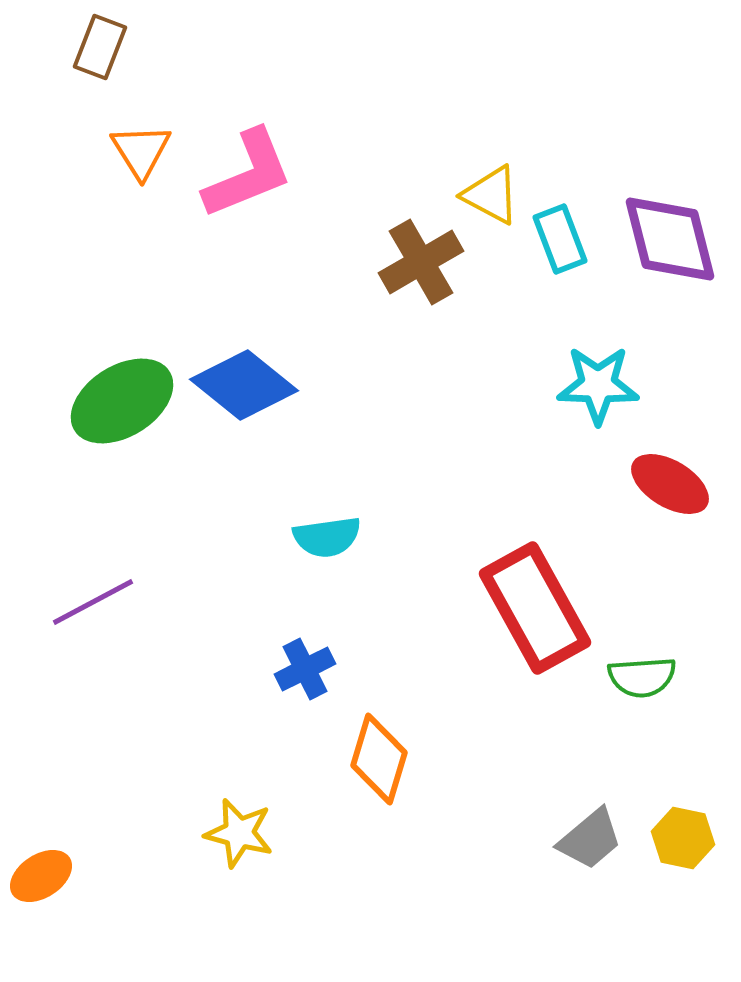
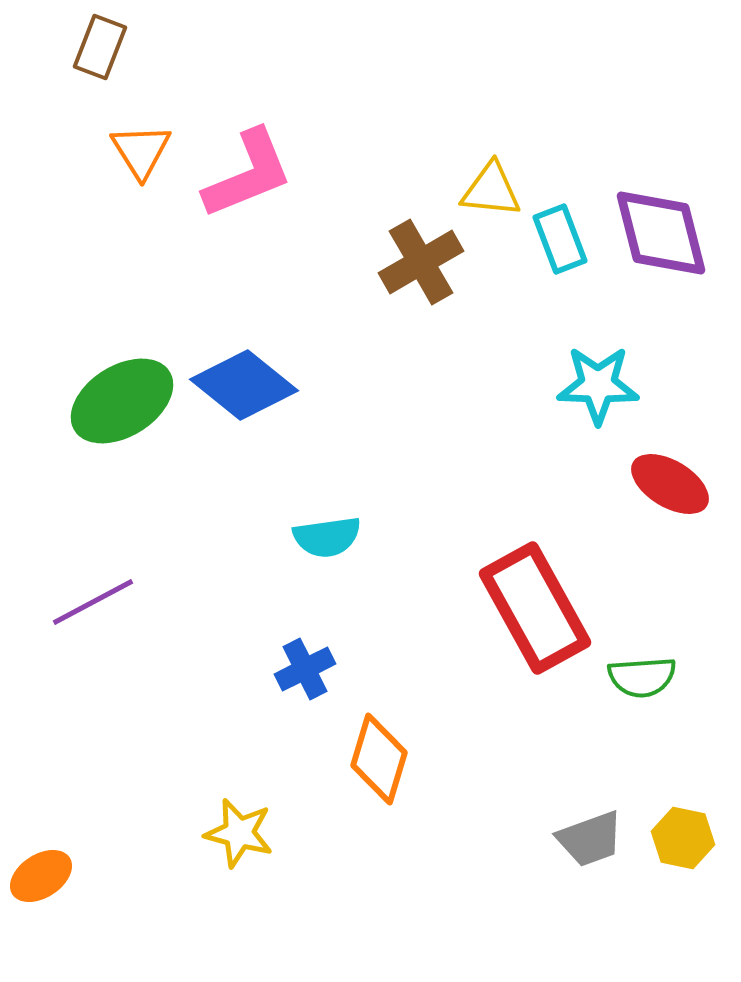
yellow triangle: moved 5 px up; rotated 22 degrees counterclockwise
purple diamond: moved 9 px left, 6 px up
gray trapezoid: rotated 20 degrees clockwise
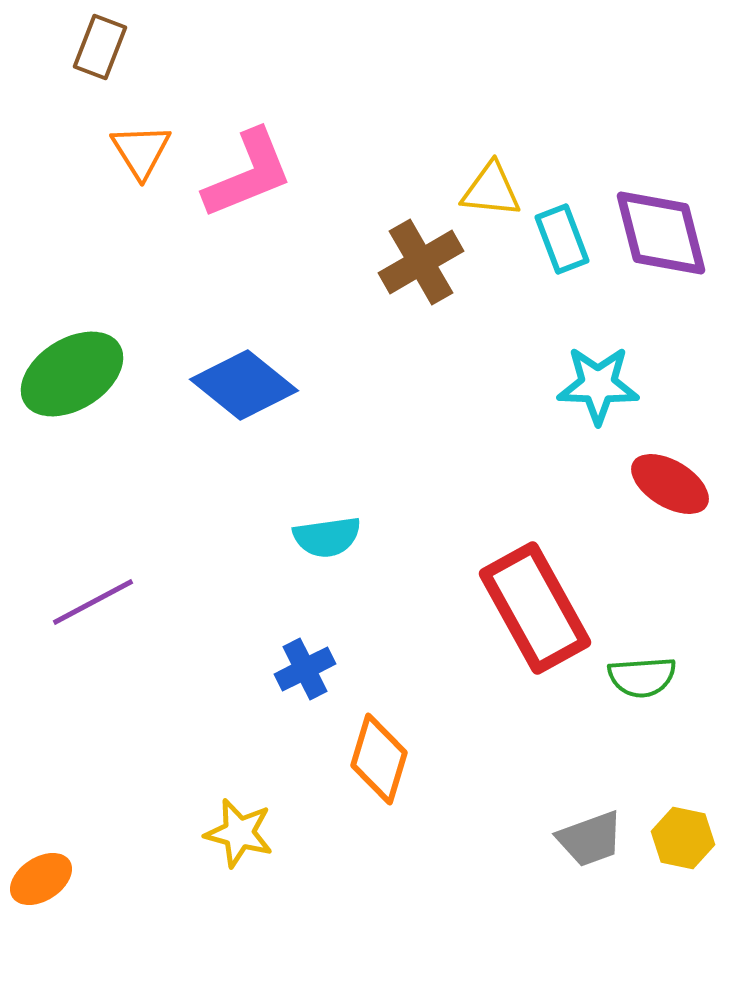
cyan rectangle: moved 2 px right
green ellipse: moved 50 px left, 27 px up
orange ellipse: moved 3 px down
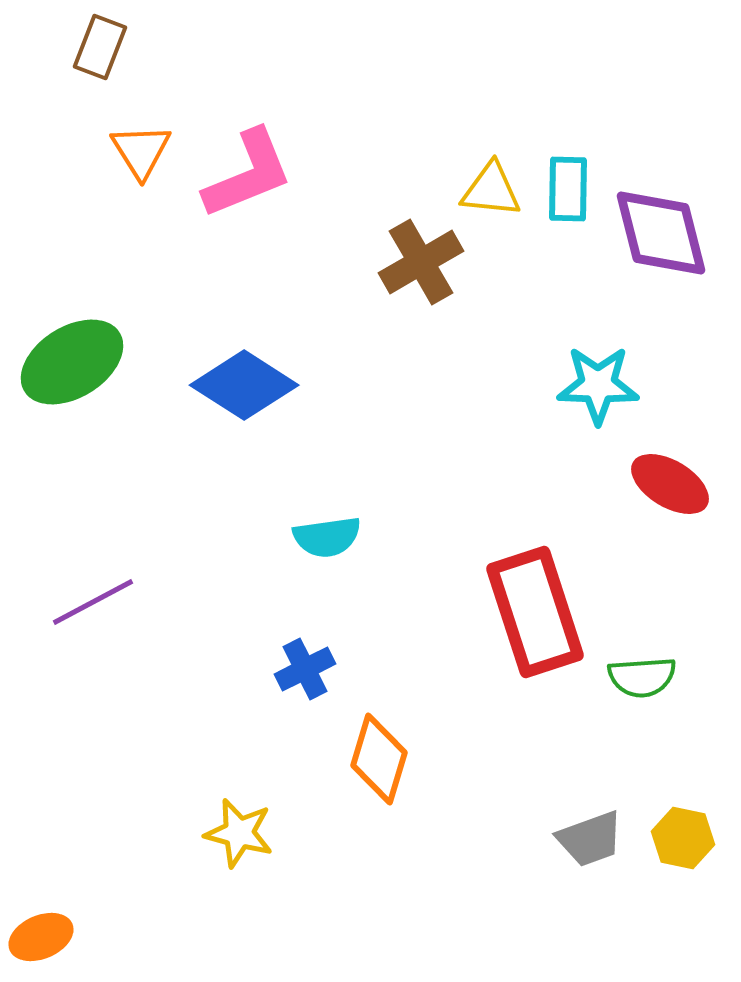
cyan rectangle: moved 6 px right, 50 px up; rotated 22 degrees clockwise
green ellipse: moved 12 px up
blue diamond: rotated 6 degrees counterclockwise
red rectangle: moved 4 px down; rotated 11 degrees clockwise
orange ellipse: moved 58 px down; rotated 10 degrees clockwise
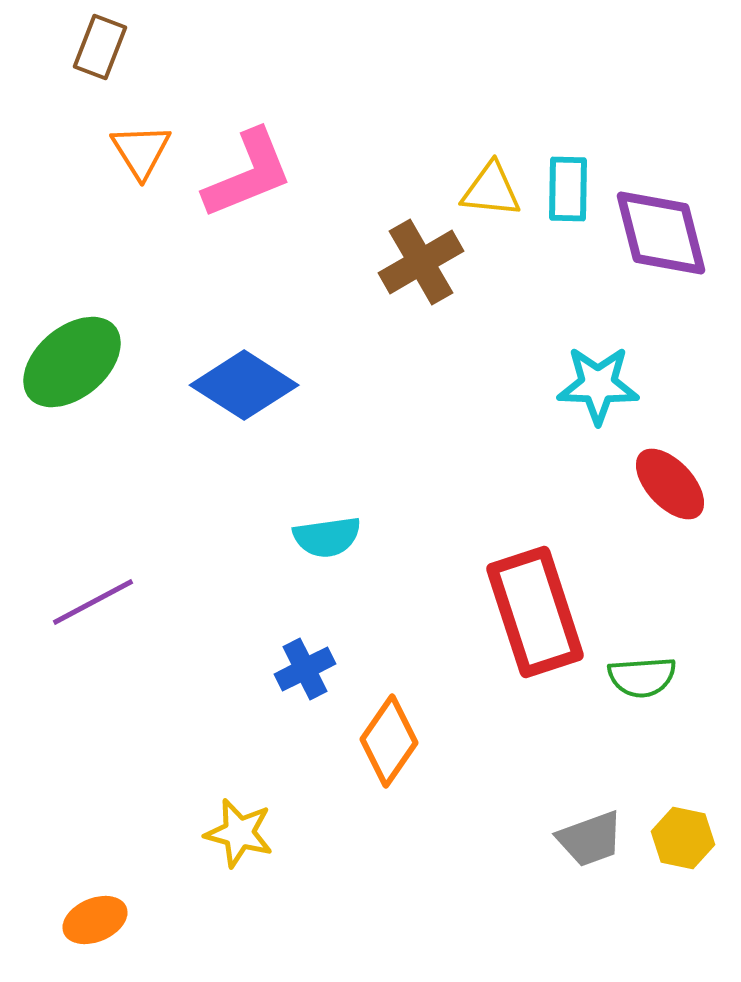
green ellipse: rotated 8 degrees counterclockwise
red ellipse: rotated 16 degrees clockwise
orange diamond: moved 10 px right, 18 px up; rotated 18 degrees clockwise
orange ellipse: moved 54 px right, 17 px up
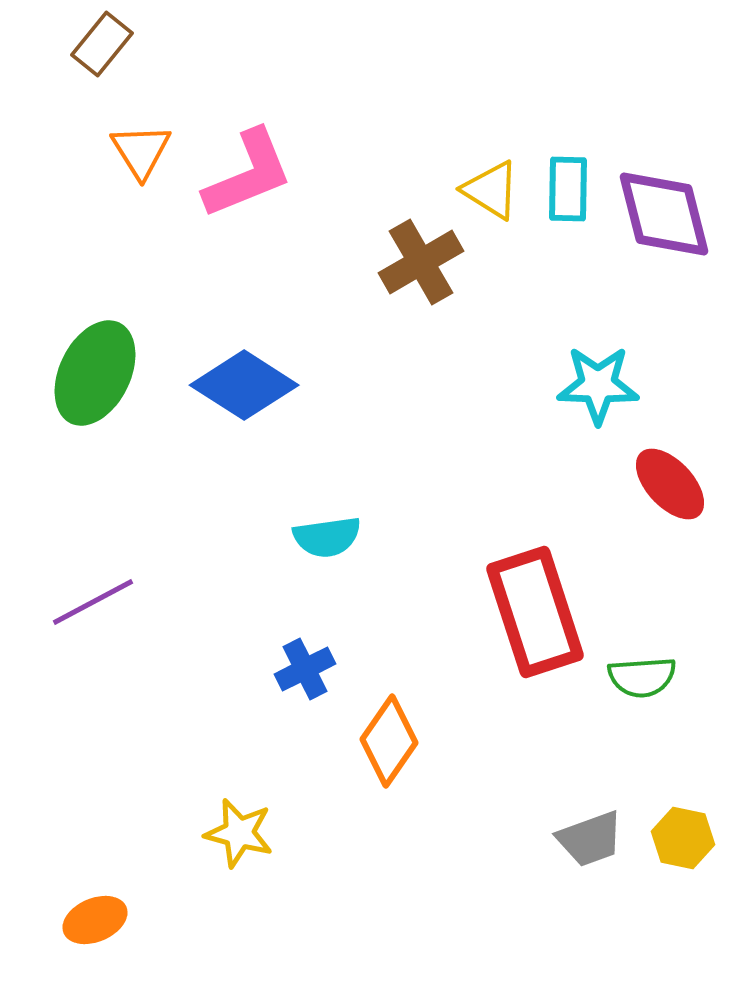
brown rectangle: moved 2 px right, 3 px up; rotated 18 degrees clockwise
yellow triangle: rotated 26 degrees clockwise
purple diamond: moved 3 px right, 19 px up
green ellipse: moved 23 px right, 11 px down; rotated 24 degrees counterclockwise
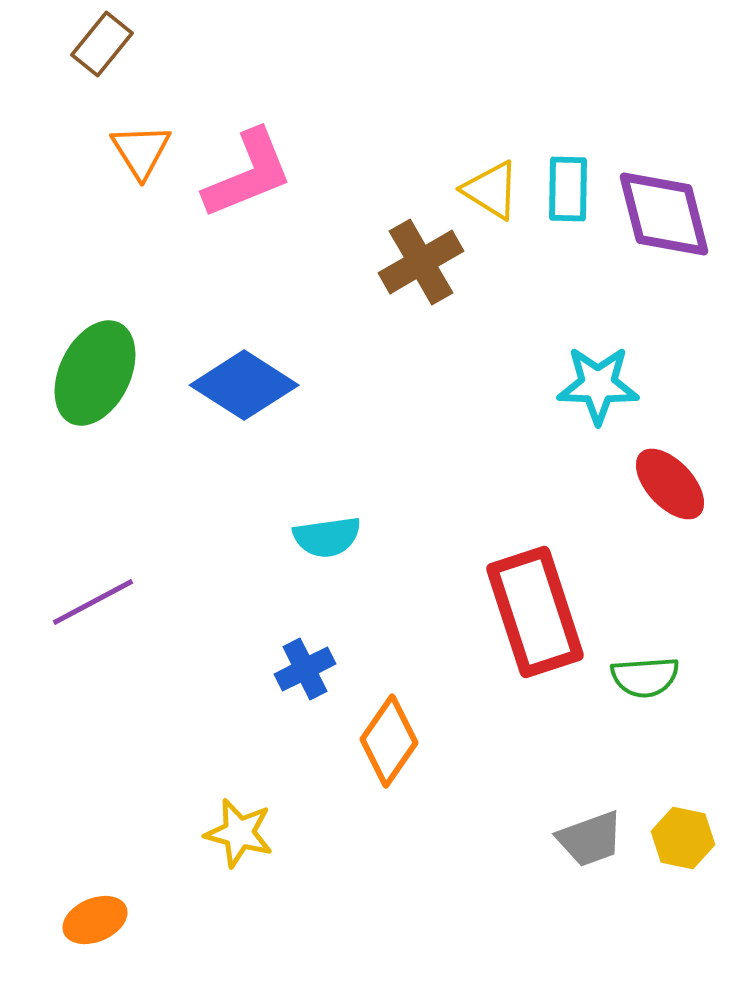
green semicircle: moved 3 px right
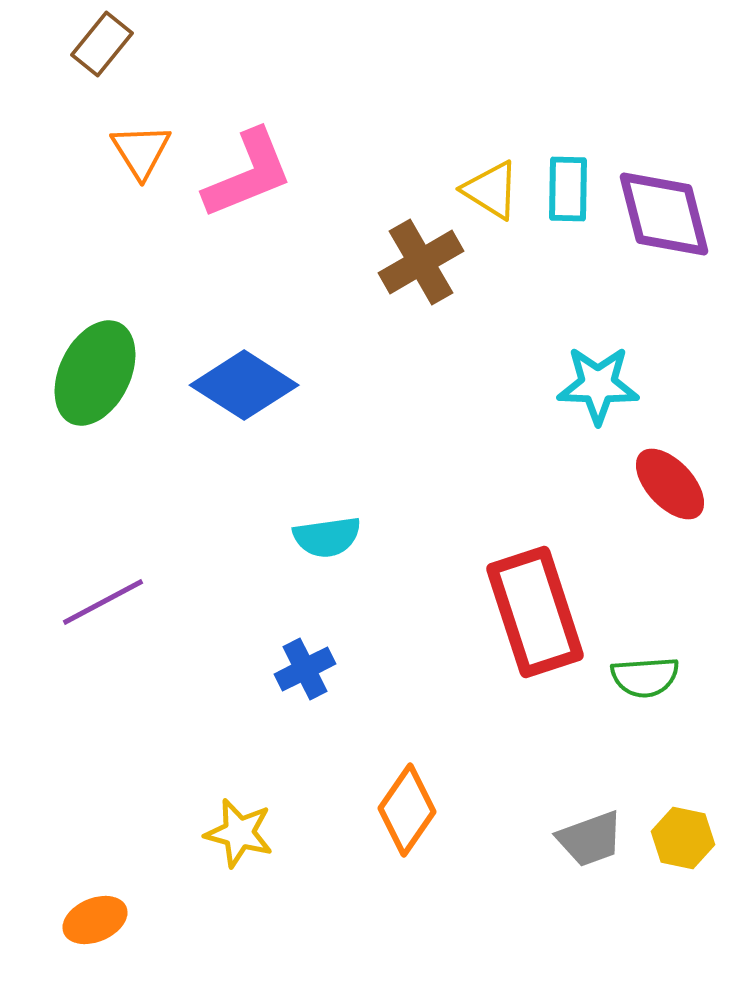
purple line: moved 10 px right
orange diamond: moved 18 px right, 69 px down
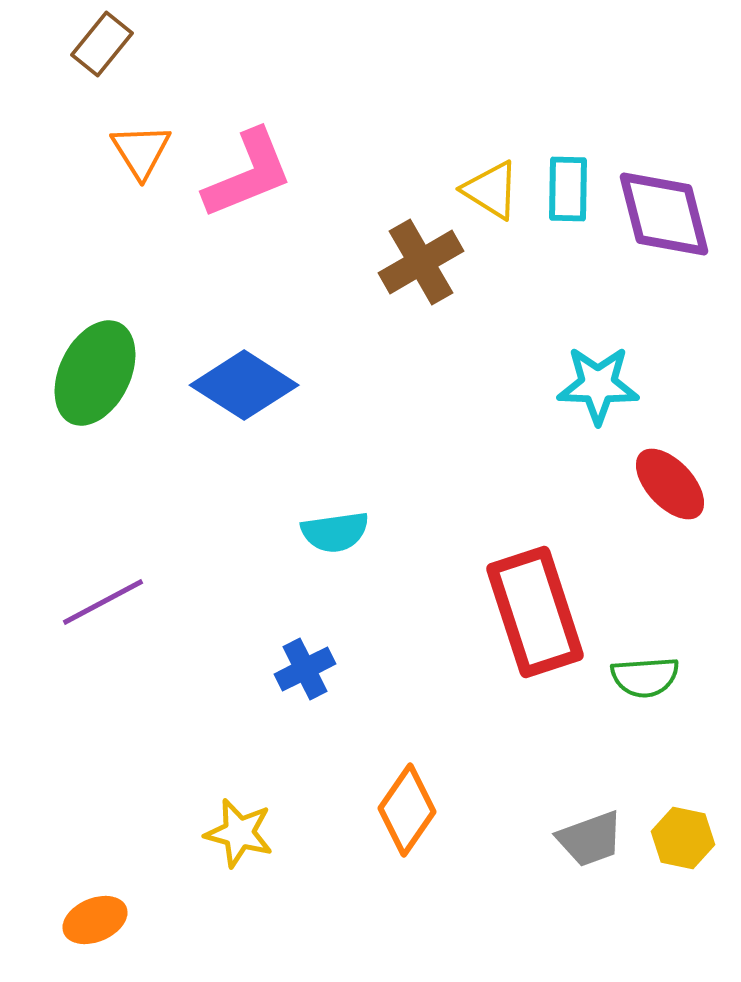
cyan semicircle: moved 8 px right, 5 px up
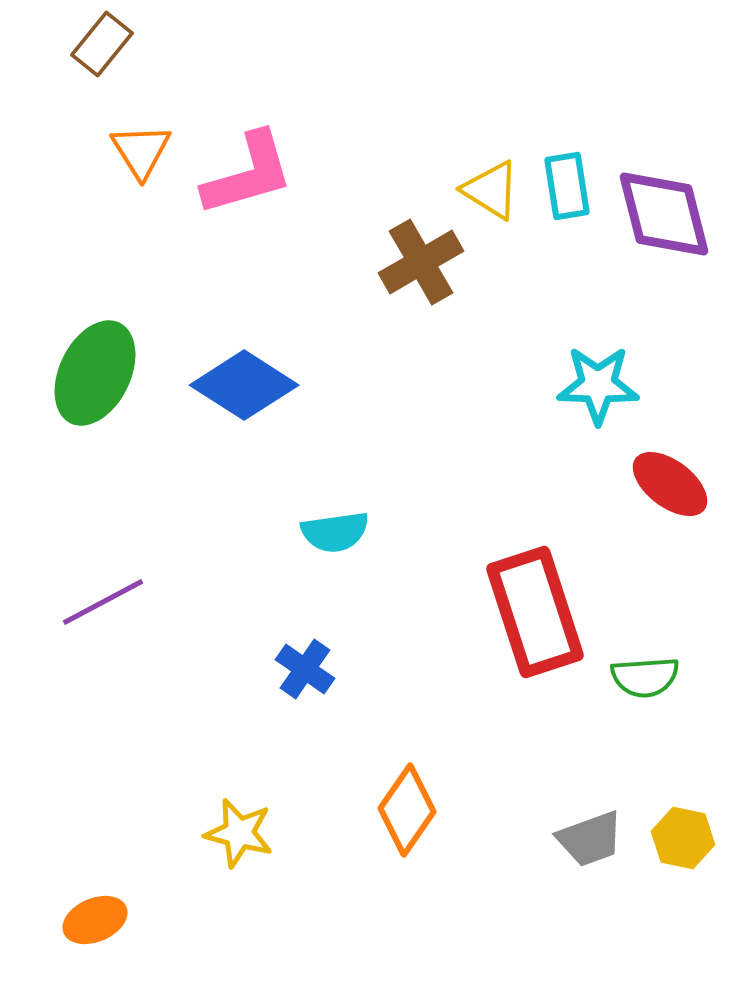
pink L-shape: rotated 6 degrees clockwise
cyan rectangle: moved 1 px left, 3 px up; rotated 10 degrees counterclockwise
red ellipse: rotated 10 degrees counterclockwise
blue cross: rotated 28 degrees counterclockwise
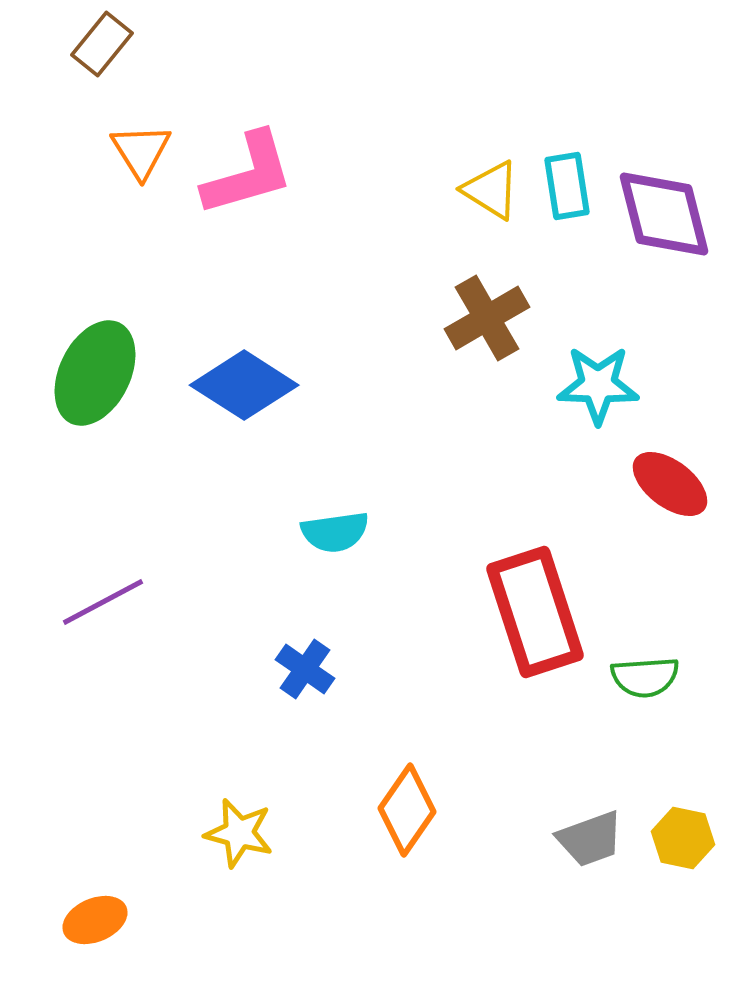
brown cross: moved 66 px right, 56 px down
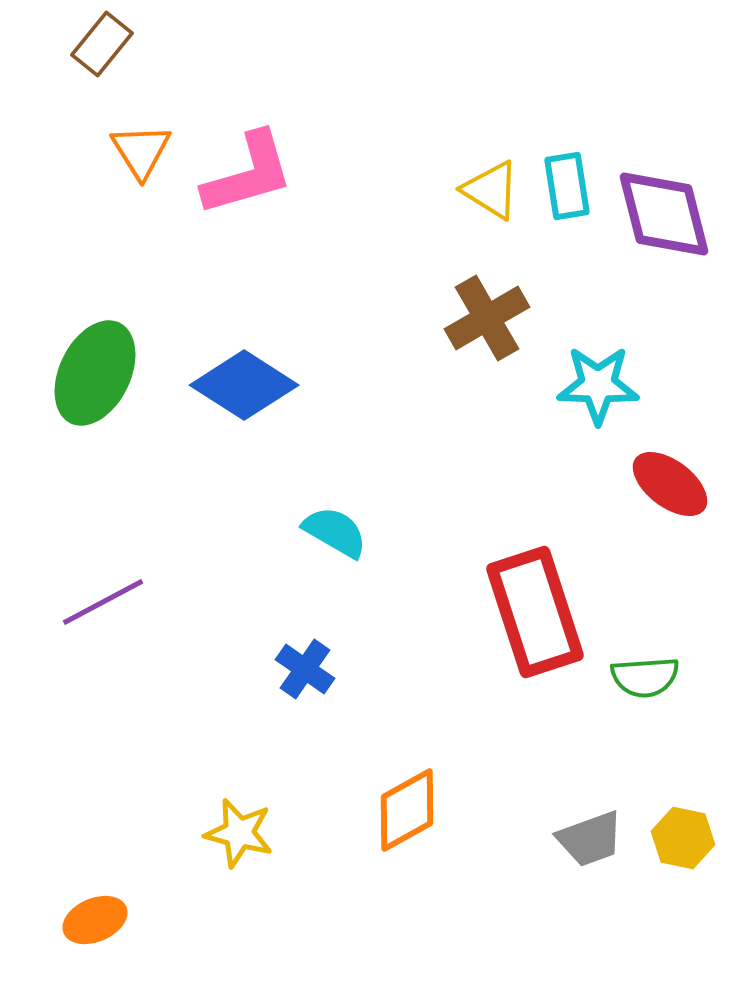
cyan semicircle: rotated 142 degrees counterclockwise
orange diamond: rotated 26 degrees clockwise
